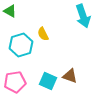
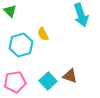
green triangle: rotated 16 degrees clockwise
cyan arrow: moved 2 px left, 1 px up
cyan square: rotated 24 degrees clockwise
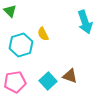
cyan arrow: moved 4 px right, 7 px down
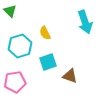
yellow semicircle: moved 2 px right, 1 px up
cyan hexagon: moved 1 px left, 1 px down
cyan square: moved 19 px up; rotated 24 degrees clockwise
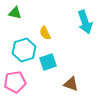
green triangle: moved 5 px right, 2 px down; rotated 32 degrees counterclockwise
cyan hexagon: moved 4 px right, 4 px down
brown triangle: moved 1 px right, 8 px down
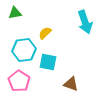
green triangle: rotated 24 degrees counterclockwise
yellow semicircle: rotated 72 degrees clockwise
cyan hexagon: rotated 10 degrees clockwise
cyan square: rotated 30 degrees clockwise
pink pentagon: moved 4 px right, 1 px up; rotated 30 degrees counterclockwise
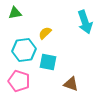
pink pentagon: rotated 15 degrees counterclockwise
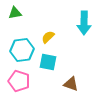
cyan arrow: moved 1 px left, 1 px down; rotated 20 degrees clockwise
yellow semicircle: moved 3 px right, 4 px down
cyan hexagon: moved 2 px left
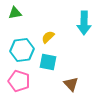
brown triangle: rotated 28 degrees clockwise
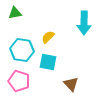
cyan hexagon: rotated 15 degrees clockwise
